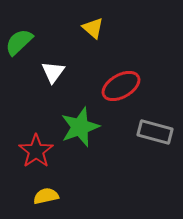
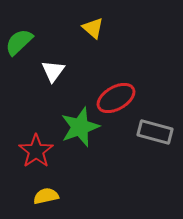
white triangle: moved 1 px up
red ellipse: moved 5 px left, 12 px down
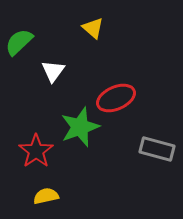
red ellipse: rotated 6 degrees clockwise
gray rectangle: moved 2 px right, 17 px down
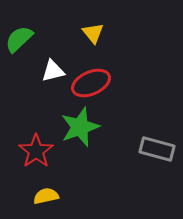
yellow triangle: moved 5 px down; rotated 10 degrees clockwise
green semicircle: moved 3 px up
white triangle: rotated 40 degrees clockwise
red ellipse: moved 25 px left, 15 px up
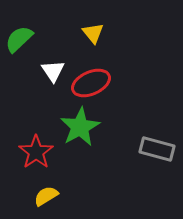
white triangle: rotated 50 degrees counterclockwise
green star: rotated 9 degrees counterclockwise
red star: moved 1 px down
yellow semicircle: rotated 20 degrees counterclockwise
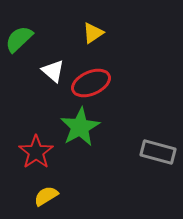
yellow triangle: rotated 35 degrees clockwise
white triangle: rotated 15 degrees counterclockwise
gray rectangle: moved 1 px right, 3 px down
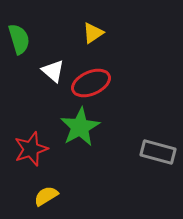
green semicircle: rotated 116 degrees clockwise
red star: moved 5 px left, 3 px up; rotated 16 degrees clockwise
